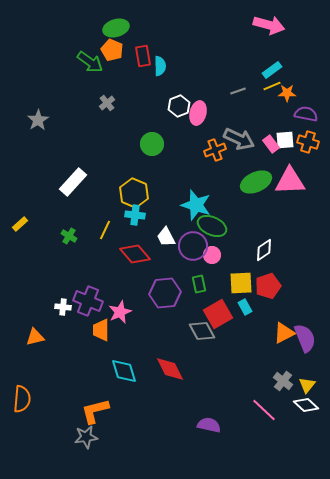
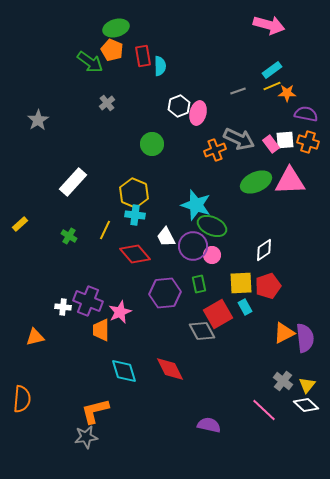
purple semicircle at (305, 338): rotated 16 degrees clockwise
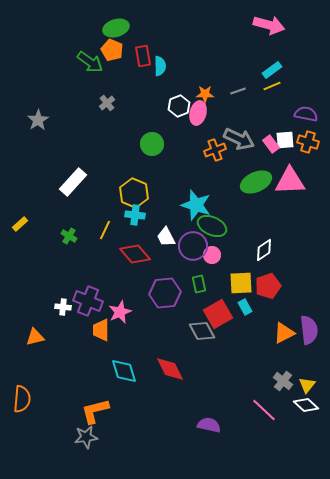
orange star at (287, 93): moved 82 px left, 1 px down
purple semicircle at (305, 338): moved 4 px right, 8 px up
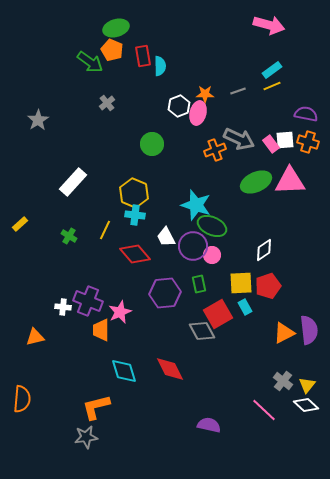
orange L-shape at (95, 411): moved 1 px right, 4 px up
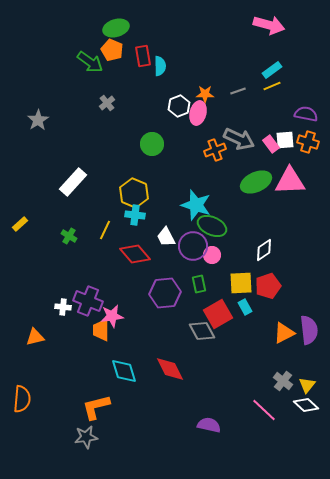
pink star at (120, 312): moved 8 px left, 4 px down; rotated 15 degrees clockwise
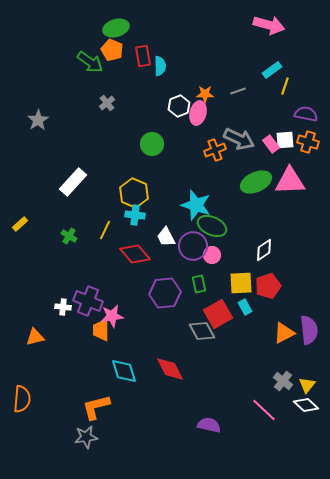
yellow line at (272, 86): moved 13 px right; rotated 48 degrees counterclockwise
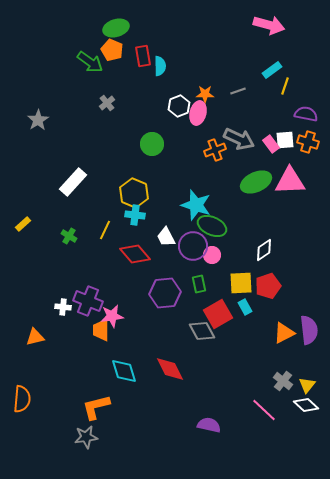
yellow rectangle at (20, 224): moved 3 px right
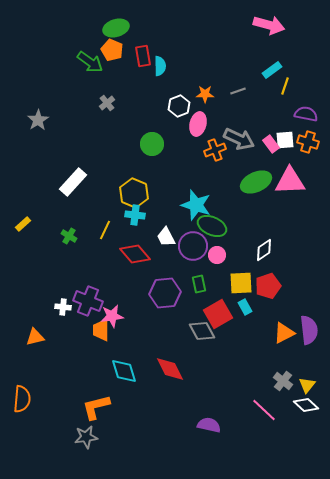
pink ellipse at (198, 113): moved 11 px down
pink circle at (212, 255): moved 5 px right
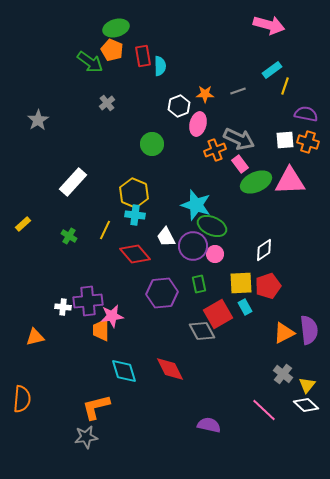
pink rectangle at (271, 144): moved 31 px left, 20 px down
pink circle at (217, 255): moved 2 px left, 1 px up
purple hexagon at (165, 293): moved 3 px left
purple cross at (88, 301): rotated 28 degrees counterclockwise
gray cross at (283, 381): moved 7 px up
